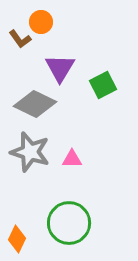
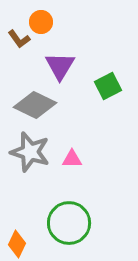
brown L-shape: moved 1 px left
purple triangle: moved 2 px up
green square: moved 5 px right, 1 px down
gray diamond: moved 1 px down
orange diamond: moved 5 px down
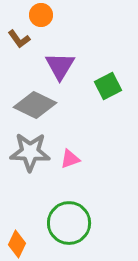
orange circle: moved 7 px up
gray star: rotated 15 degrees counterclockwise
pink triangle: moved 2 px left; rotated 20 degrees counterclockwise
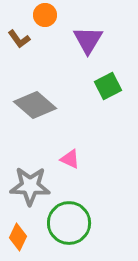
orange circle: moved 4 px right
purple triangle: moved 28 px right, 26 px up
gray diamond: rotated 15 degrees clockwise
gray star: moved 34 px down
pink triangle: rotated 45 degrees clockwise
orange diamond: moved 1 px right, 7 px up
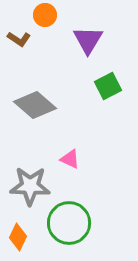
brown L-shape: rotated 20 degrees counterclockwise
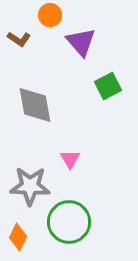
orange circle: moved 5 px right
purple triangle: moved 7 px left, 2 px down; rotated 12 degrees counterclockwise
gray diamond: rotated 39 degrees clockwise
pink triangle: rotated 35 degrees clockwise
green circle: moved 1 px up
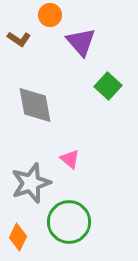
green square: rotated 20 degrees counterclockwise
pink triangle: rotated 20 degrees counterclockwise
gray star: moved 1 px right, 3 px up; rotated 21 degrees counterclockwise
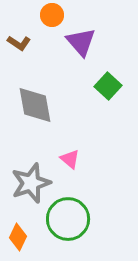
orange circle: moved 2 px right
brown L-shape: moved 4 px down
green circle: moved 1 px left, 3 px up
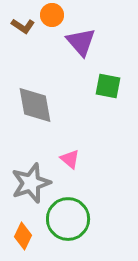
brown L-shape: moved 4 px right, 17 px up
green square: rotated 32 degrees counterclockwise
orange diamond: moved 5 px right, 1 px up
